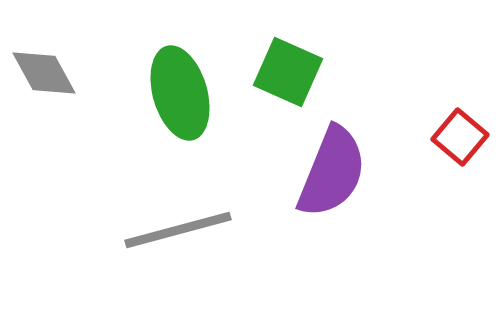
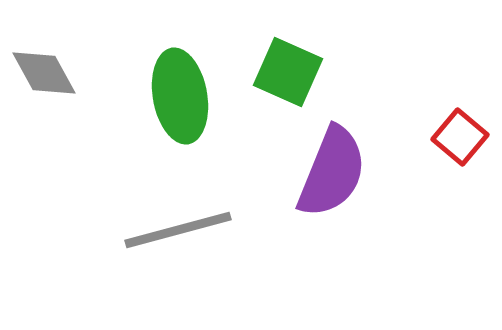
green ellipse: moved 3 px down; rotated 6 degrees clockwise
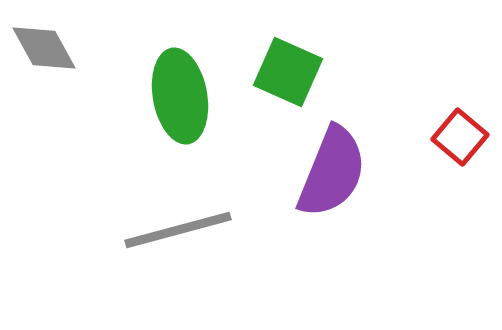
gray diamond: moved 25 px up
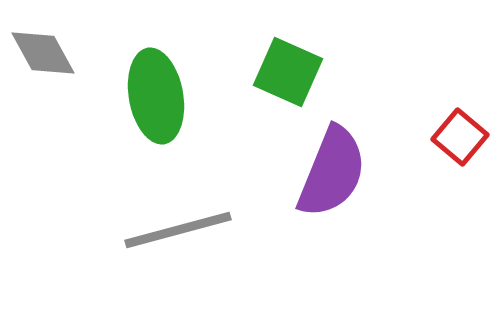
gray diamond: moved 1 px left, 5 px down
green ellipse: moved 24 px left
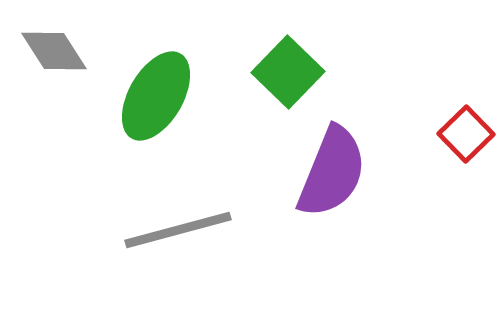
gray diamond: moved 11 px right, 2 px up; rotated 4 degrees counterclockwise
green square: rotated 20 degrees clockwise
green ellipse: rotated 40 degrees clockwise
red square: moved 6 px right, 3 px up; rotated 6 degrees clockwise
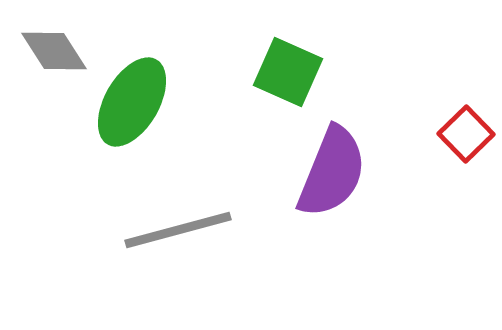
green square: rotated 20 degrees counterclockwise
green ellipse: moved 24 px left, 6 px down
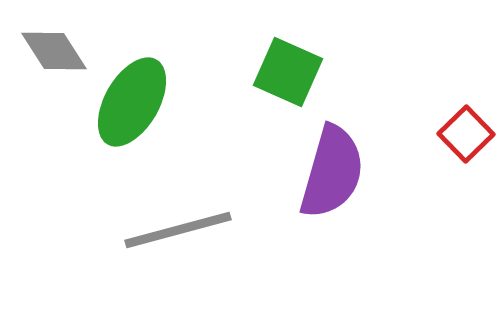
purple semicircle: rotated 6 degrees counterclockwise
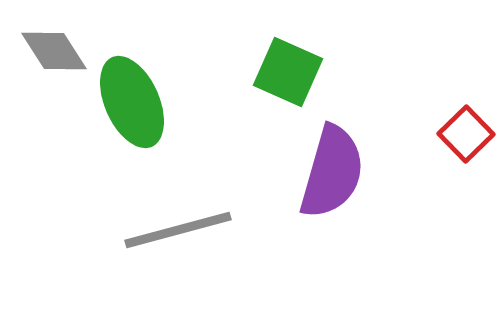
green ellipse: rotated 54 degrees counterclockwise
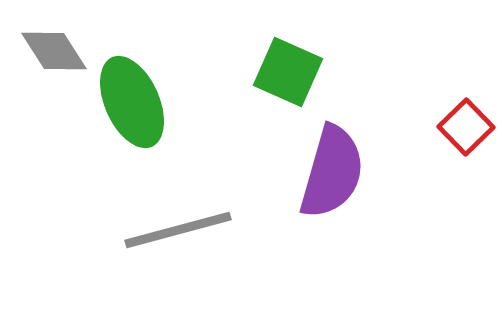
red square: moved 7 px up
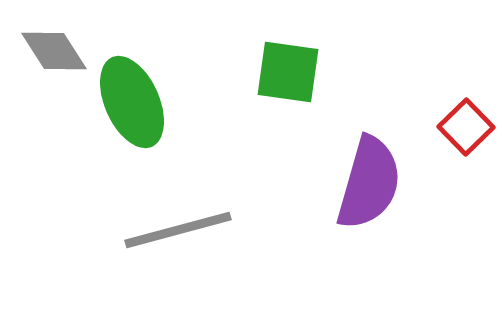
green square: rotated 16 degrees counterclockwise
purple semicircle: moved 37 px right, 11 px down
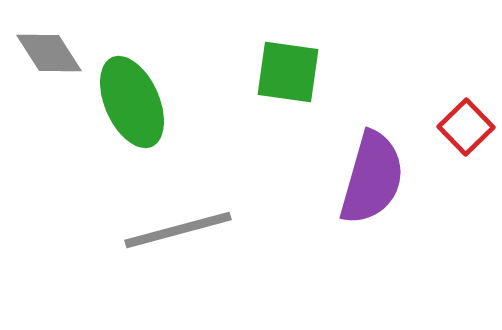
gray diamond: moved 5 px left, 2 px down
purple semicircle: moved 3 px right, 5 px up
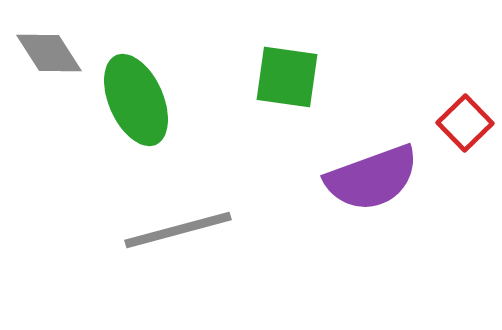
green square: moved 1 px left, 5 px down
green ellipse: moved 4 px right, 2 px up
red square: moved 1 px left, 4 px up
purple semicircle: rotated 54 degrees clockwise
